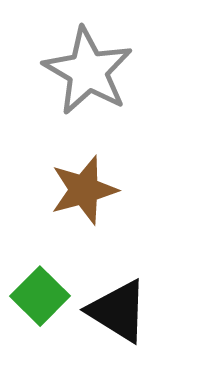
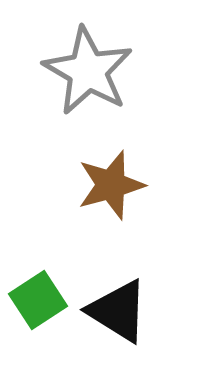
brown star: moved 27 px right, 5 px up
green square: moved 2 px left, 4 px down; rotated 12 degrees clockwise
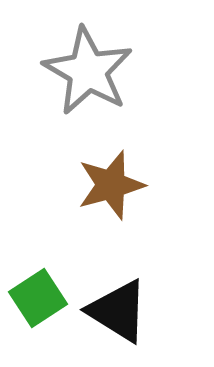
green square: moved 2 px up
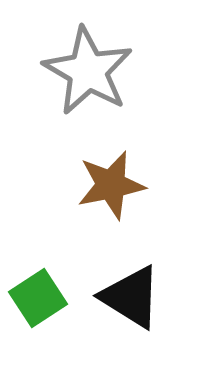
brown star: rotated 4 degrees clockwise
black triangle: moved 13 px right, 14 px up
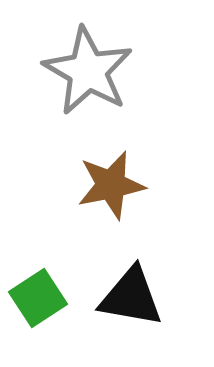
black triangle: rotated 22 degrees counterclockwise
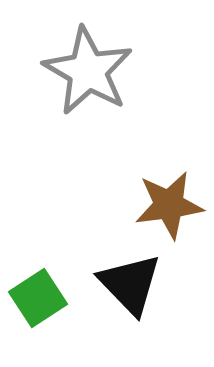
brown star: moved 58 px right, 20 px down; rotated 4 degrees clockwise
black triangle: moved 1 px left, 13 px up; rotated 36 degrees clockwise
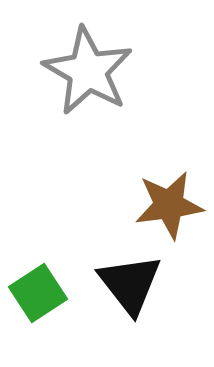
black triangle: rotated 6 degrees clockwise
green square: moved 5 px up
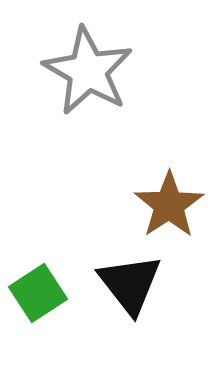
brown star: rotated 26 degrees counterclockwise
